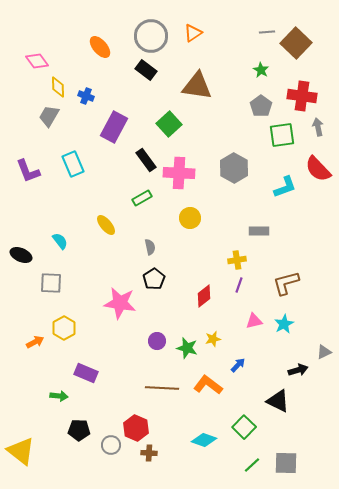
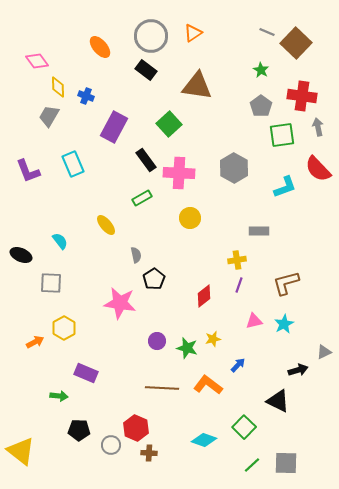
gray line at (267, 32): rotated 28 degrees clockwise
gray semicircle at (150, 247): moved 14 px left, 8 px down
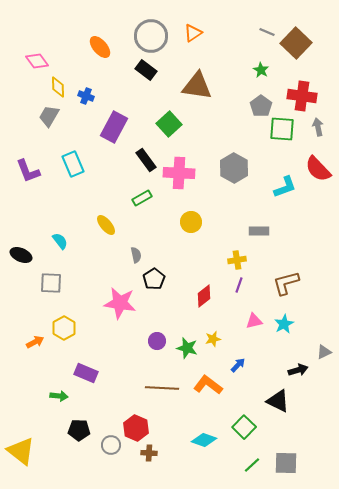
green square at (282, 135): moved 6 px up; rotated 12 degrees clockwise
yellow circle at (190, 218): moved 1 px right, 4 px down
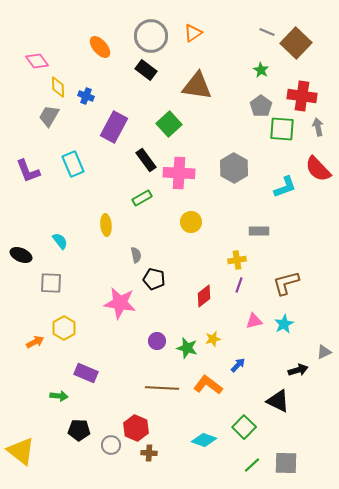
yellow ellipse at (106, 225): rotated 35 degrees clockwise
black pentagon at (154, 279): rotated 25 degrees counterclockwise
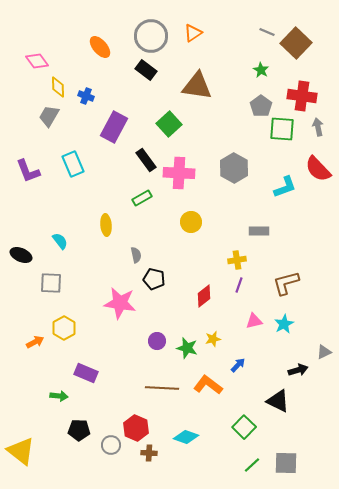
cyan diamond at (204, 440): moved 18 px left, 3 px up
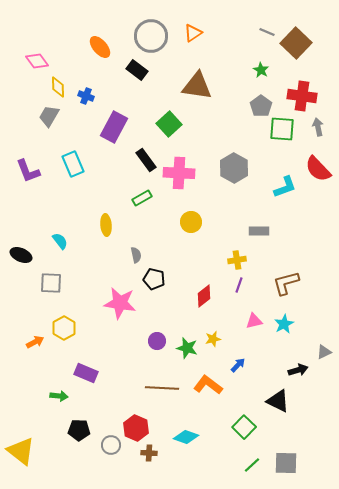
black rectangle at (146, 70): moved 9 px left
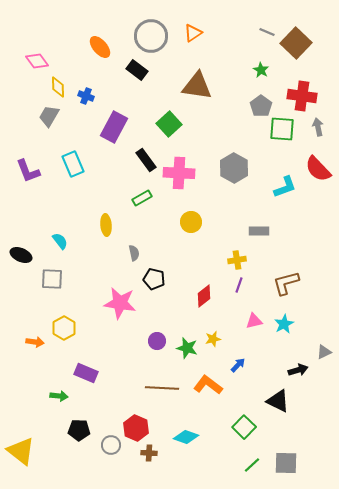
gray semicircle at (136, 255): moved 2 px left, 2 px up
gray square at (51, 283): moved 1 px right, 4 px up
orange arrow at (35, 342): rotated 36 degrees clockwise
